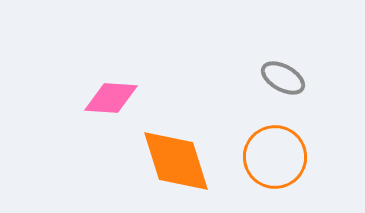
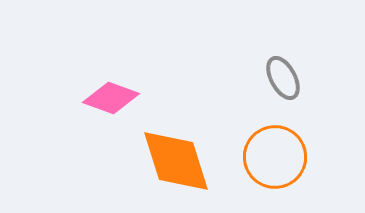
gray ellipse: rotated 33 degrees clockwise
pink diamond: rotated 16 degrees clockwise
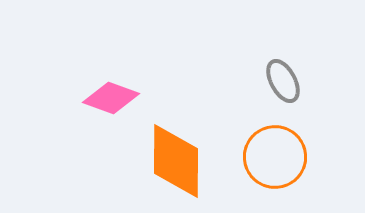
gray ellipse: moved 3 px down
orange diamond: rotated 18 degrees clockwise
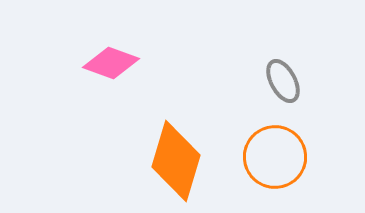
pink diamond: moved 35 px up
orange diamond: rotated 16 degrees clockwise
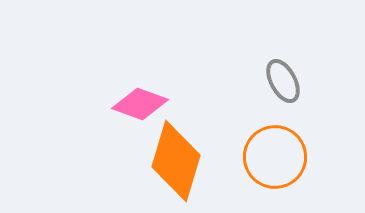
pink diamond: moved 29 px right, 41 px down
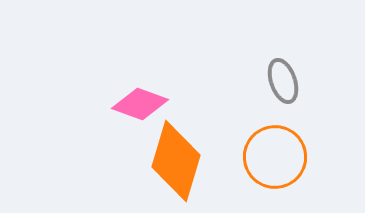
gray ellipse: rotated 9 degrees clockwise
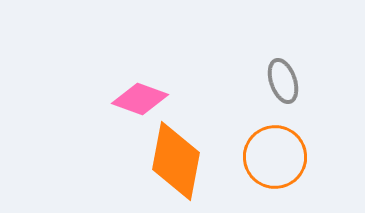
pink diamond: moved 5 px up
orange diamond: rotated 6 degrees counterclockwise
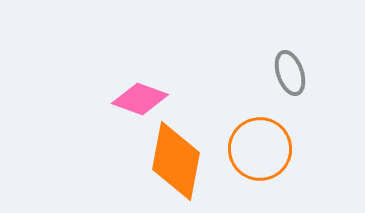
gray ellipse: moved 7 px right, 8 px up
orange circle: moved 15 px left, 8 px up
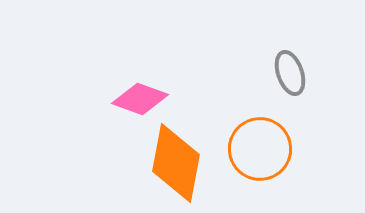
orange diamond: moved 2 px down
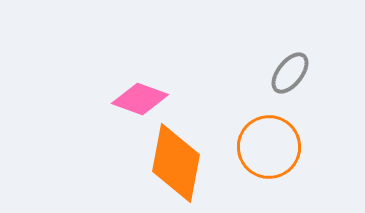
gray ellipse: rotated 57 degrees clockwise
orange circle: moved 9 px right, 2 px up
